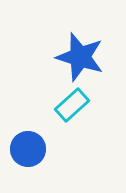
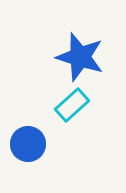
blue circle: moved 5 px up
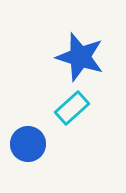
cyan rectangle: moved 3 px down
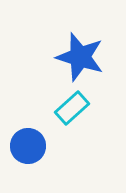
blue circle: moved 2 px down
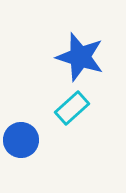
blue circle: moved 7 px left, 6 px up
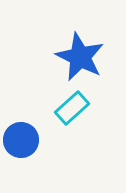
blue star: rotated 9 degrees clockwise
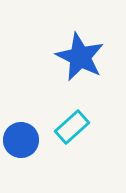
cyan rectangle: moved 19 px down
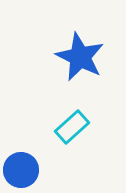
blue circle: moved 30 px down
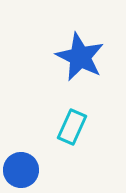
cyan rectangle: rotated 24 degrees counterclockwise
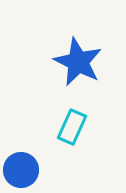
blue star: moved 2 px left, 5 px down
